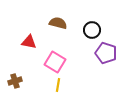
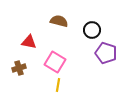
brown semicircle: moved 1 px right, 2 px up
brown cross: moved 4 px right, 13 px up
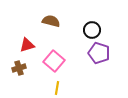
brown semicircle: moved 8 px left
red triangle: moved 2 px left, 3 px down; rotated 28 degrees counterclockwise
purple pentagon: moved 7 px left
pink square: moved 1 px left, 1 px up; rotated 10 degrees clockwise
yellow line: moved 1 px left, 3 px down
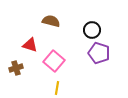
red triangle: moved 3 px right; rotated 35 degrees clockwise
brown cross: moved 3 px left
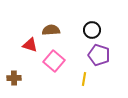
brown semicircle: moved 9 px down; rotated 18 degrees counterclockwise
purple pentagon: moved 2 px down
brown cross: moved 2 px left, 10 px down; rotated 16 degrees clockwise
yellow line: moved 27 px right, 9 px up
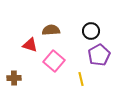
black circle: moved 1 px left, 1 px down
purple pentagon: rotated 25 degrees clockwise
yellow line: moved 3 px left; rotated 24 degrees counterclockwise
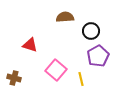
brown semicircle: moved 14 px right, 13 px up
purple pentagon: moved 1 px left, 1 px down
pink square: moved 2 px right, 9 px down
brown cross: rotated 16 degrees clockwise
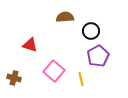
pink square: moved 2 px left, 1 px down
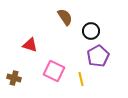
brown semicircle: rotated 60 degrees clockwise
pink square: rotated 15 degrees counterclockwise
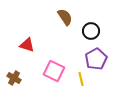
red triangle: moved 3 px left
purple pentagon: moved 2 px left, 3 px down
brown cross: rotated 16 degrees clockwise
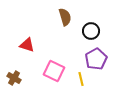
brown semicircle: rotated 18 degrees clockwise
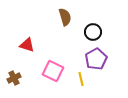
black circle: moved 2 px right, 1 px down
pink square: moved 1 px left
brown cross: rotated 32 degrees clockwise
